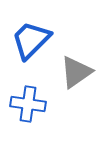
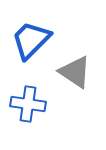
gray triangle: moved 1 px left; rotated 51 degrees counterclockwise
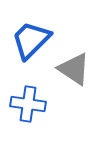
gray triangle: moved 1 px left, 3 px up
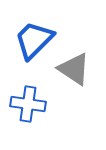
blue trapezoid: moved 3 px right
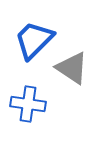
gray triangle: moved 2 px left, 1 px up
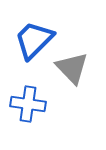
gray triangle: rotated 12 degrees clockwise
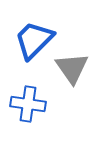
gray triangle: rotated 9 degrees clockwise
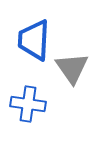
blue trapezoid: rotated 42 degrees counterclockwise
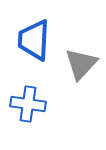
gray triangle: moved 9 px right, 4 px up; rotated 18 degrees clockwise
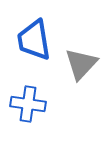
blue trapezoid: rotated 12 degrees counterclockwise
